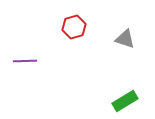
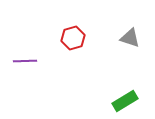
red hexagon: moved 1 px left, 11 px down
gray triangle: moved 5 px right, 1 px up
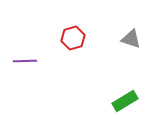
gray triangle: moved 1 px right, 1 px down
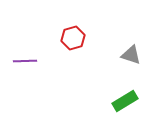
gray triangle: moved 16 px down
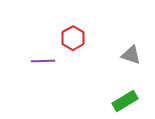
red hexagon: rotated 15 degrees counterclockwise
purple line: moved 18 px right
